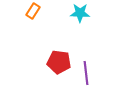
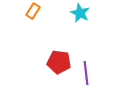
cyan star: rotated 24 degrees clockwise
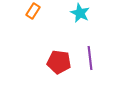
purple line: moved 4 px right, 15 px up
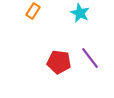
purple line: rotated 30 degrees counterclockwise
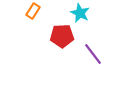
purple line: moved 3 px right, 4 px up
red pentagon: moved 3 px right, 26 px up; rotated 10 degrees counterclockwise
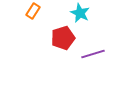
red pentagon: moved 1 px right, 2 px down; rotated 15 degrees counterclockwise
purple line: rotated 70 degrees counterclockwise
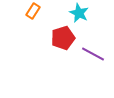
cyan star: moved 1 px left
purple line: rotated 45 degrees clockwise
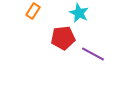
red pentagon: rotated 10 degrees clockwise
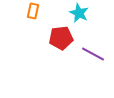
orange rectangle: rotated 21 degrees counterclockwise
red pentagon: moved 2 px left
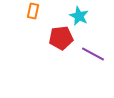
cyan star: moved 3 px down
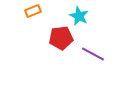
orange rectangle: rotated 56 degrees clockwise
